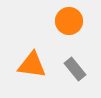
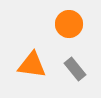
orange circle: moved 3 px down
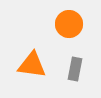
gray rectangle: rotated 50 degrees clockwise
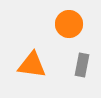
gray rectangle: moved 7 px right, 4 px up
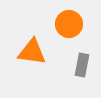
orange triangle: moved 13 px up
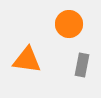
orange triangle: moved 5 px left, 8 px down
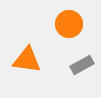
gray rectangle: rotated 50 degrees clockwise
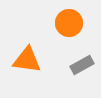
orange circle: moved 1 px up
